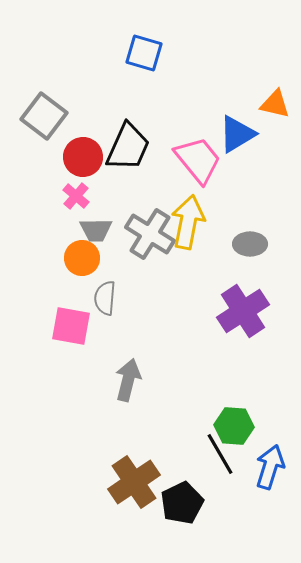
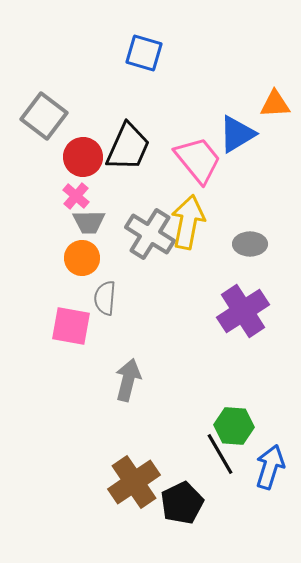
orange triangle: rotated 16 degrees counterclockwise
gray trapezoid: moved 7 px left, 8 px up
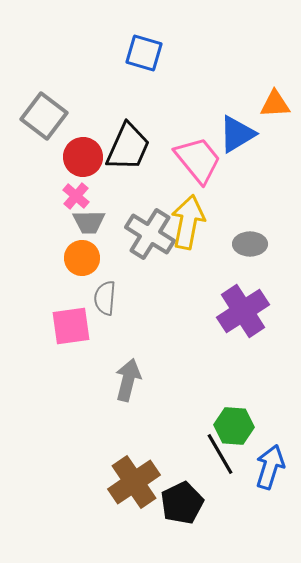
pink square: rotated 18 degrees counterclockwise
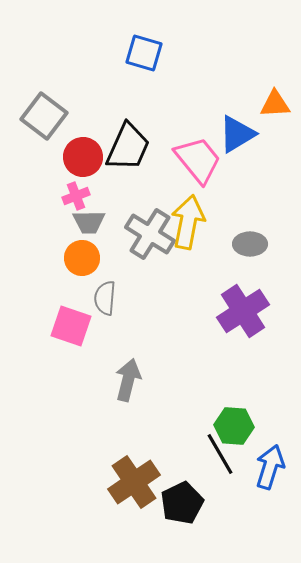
pink cross: rotated 28 degrees clockwise
pink square: rotated 27 degrees clockwise
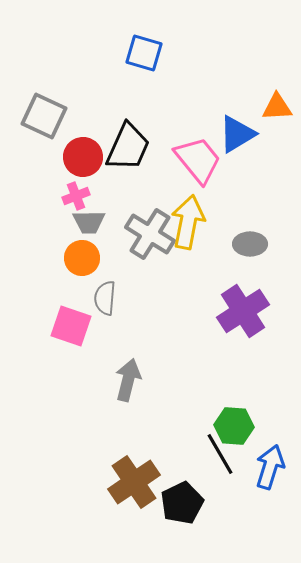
orange triangle: moved 2 px right, 3 px down
gray square: rotated 12 degrees counterclockwise
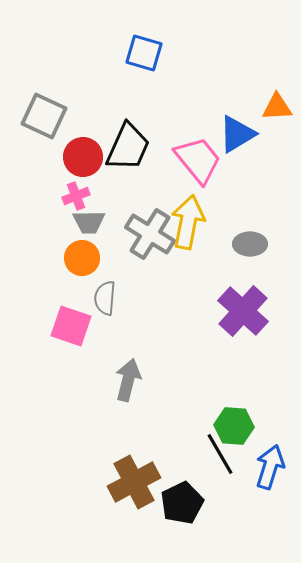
purple cross: rotated 15 degrees counterclockwise
brown cross: rotated 6 degrees clockwise
